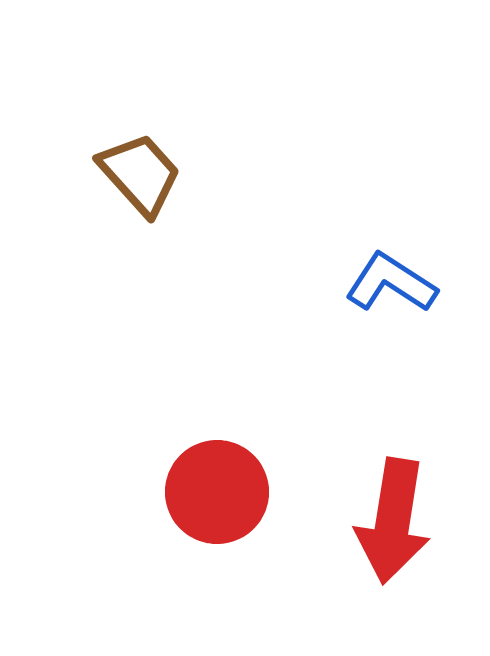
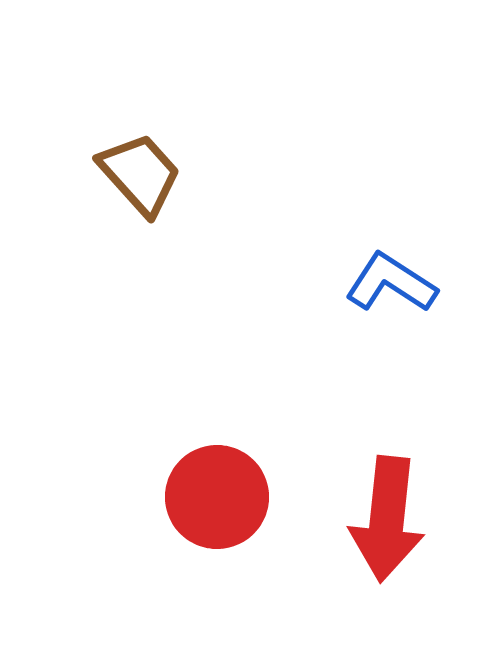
red circle: moved 5 px down
red arrow: moved 6 px left, 2 px up; rotated 3 degrees counterclockwise
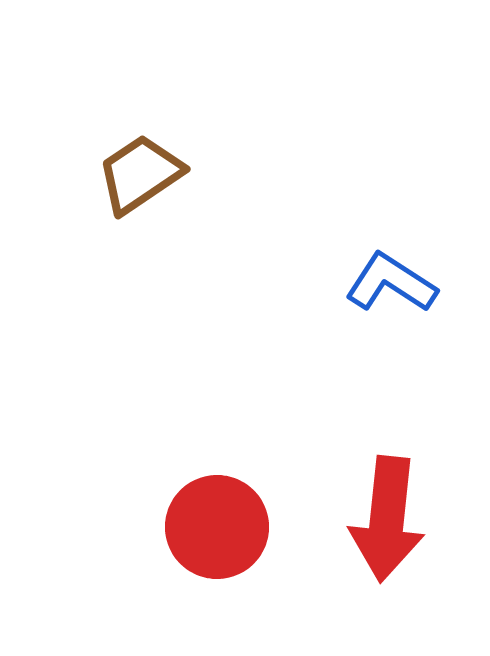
brown trapezoid: rotated 82 degrees counterclockwise
red circle: moved 30 px down
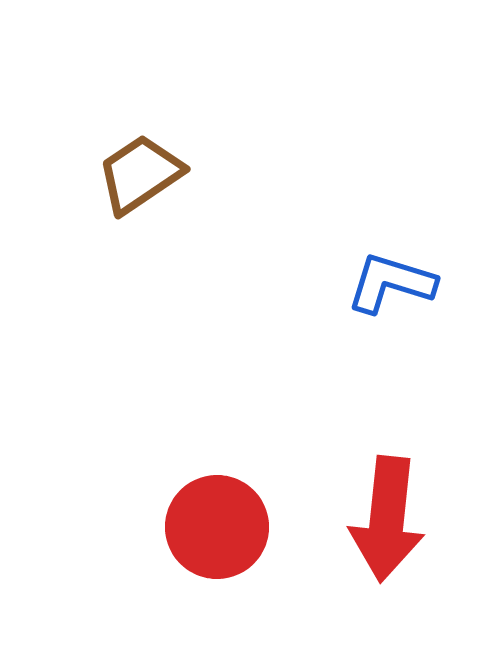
blue L-shape: rotated 16 degrees counterclockwise
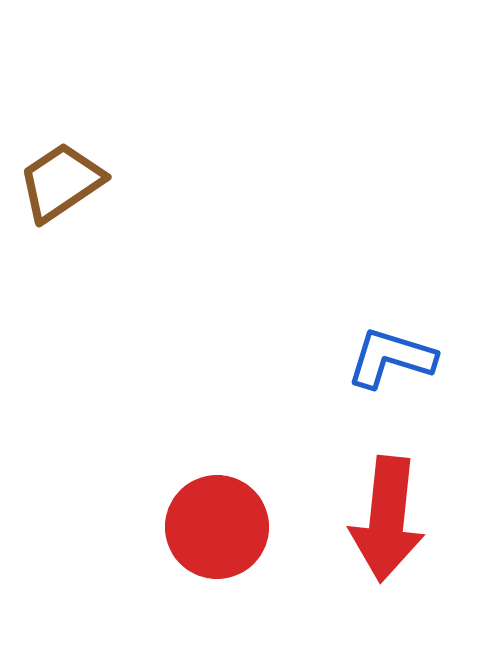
brown trapezoid: moved 79 px left, 8 px down
blue L-shape: moved 75 px down
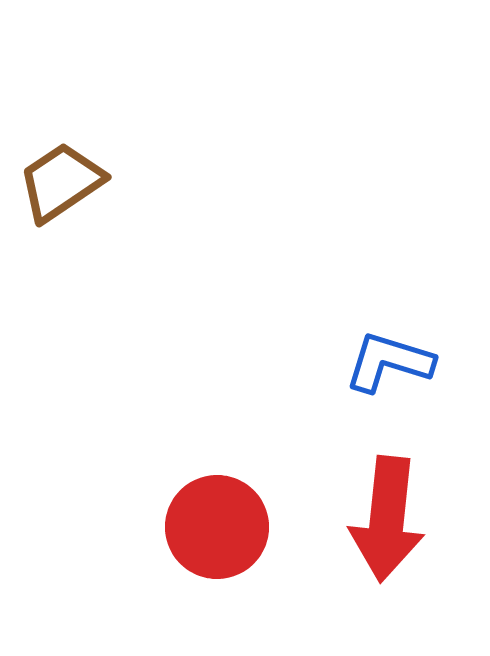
blue L-shape: moved 2 px left, 4 px down
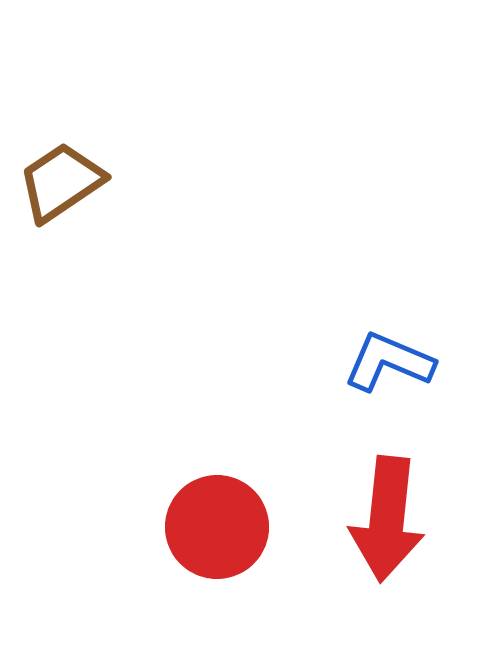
blue L-shape: rotated 6 degrees clockwise
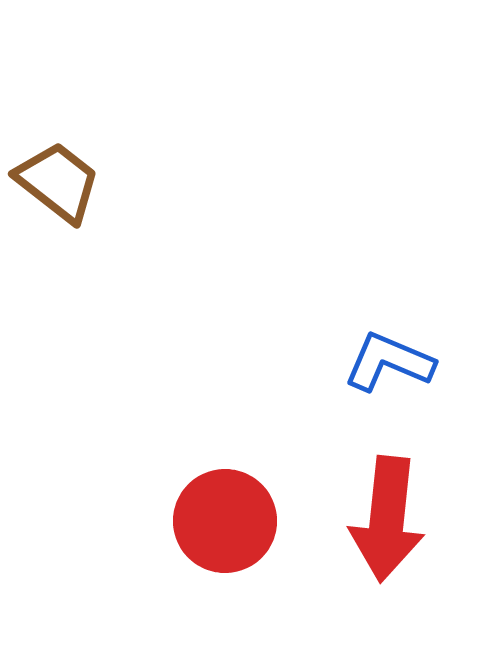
brown trapezoid: moved 3 px left; rotated 72 degrees clockwise
red circle: moved 8 px right, 6 px up
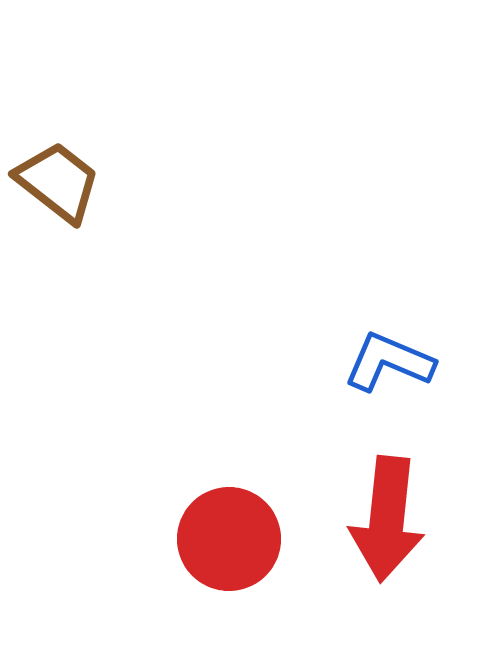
red circle: moved 4 px right, 18 px down
